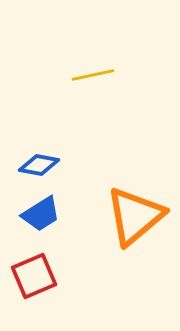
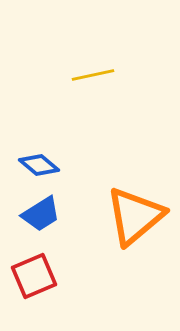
blue diamond: rotated 30 degrees clockwise
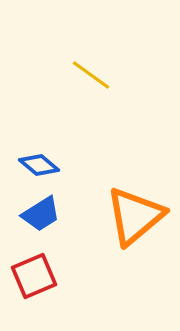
yellow line: moved 2 px left; rotated 48 degrees clockwise
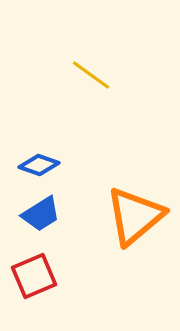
blue diamond: rotated 21 degrees counterclockwise
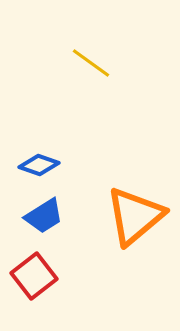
yellow line: moved 12 px up
blue trapezoid: moved 3 px right, 2 px down
red square: rotated 15 degrees counterclockwise
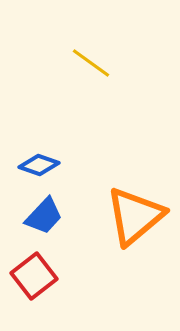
blue trapezoid: rotated 15 degrees counterclockwise
